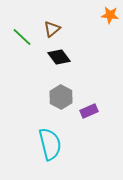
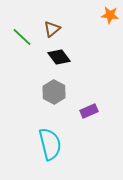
gray hexagon: moved 7 px left, 5 px up
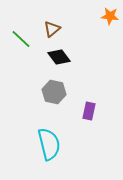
orange star: moved 1 px down
green line: moved 1 px left, 2 px down
gray hexagon: rotated 15 degrees counterclockwise
purple rectangle: rotated 54 degrees counterclockwise
cyan semicircle: moved 1 px left
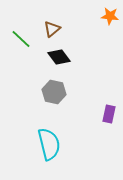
purple rectangle: moved 20 px right, 3 px down
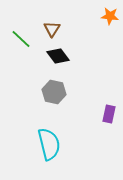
brown triangle: rotated 18 degrees counterclockwise
black diamond: moved 1 px left, 1 px up
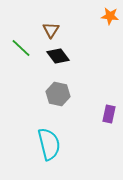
brown triangle: moved 1 px left, 1 px down
green line: moved 9 px down
gray hexagon: moved 4 px right, 2 px down
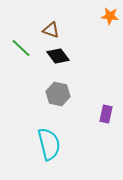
brown triangle: rotated 42 degrees counterclockwise
purple rectangle: moved 3 px left
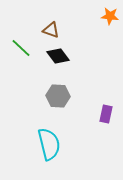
gray hexagon: moved 2 px down; rotated 10 degrees counterclockwise
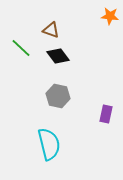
gray hexagon: rotated 10 degrees clockwise
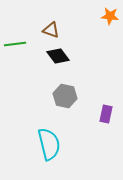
green line: moved 6 px left, 4 px up; rotated 50 degrees counterclockwise
gray hexagon: moved 7 px right
